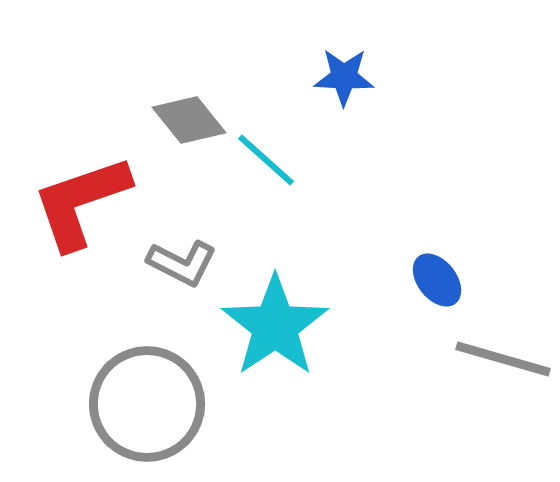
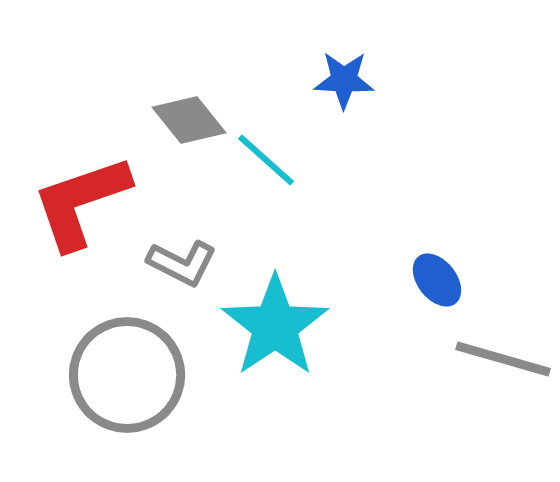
blue star: moved 3 px down
gray circle: moved 20 px left, 29 px up
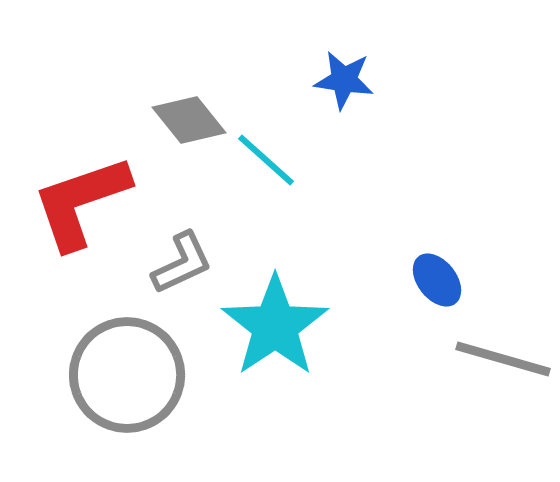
blue star: rotated 6 degrees clockwise
gray L-shape: rotated 52 degrees counterclockwise
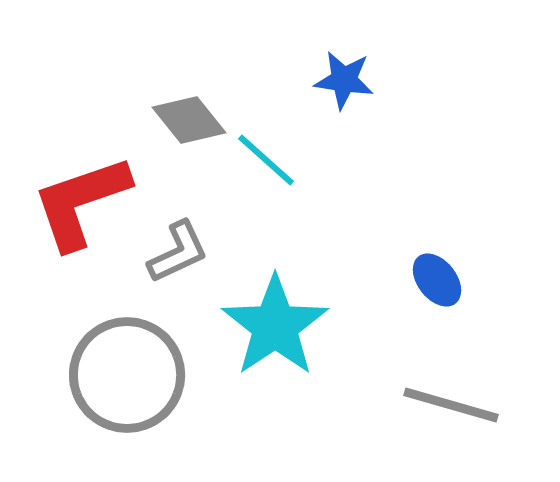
gray L-shape: moved 4 px left, 11 px up
gray line: moved 52 px left, 46 px down
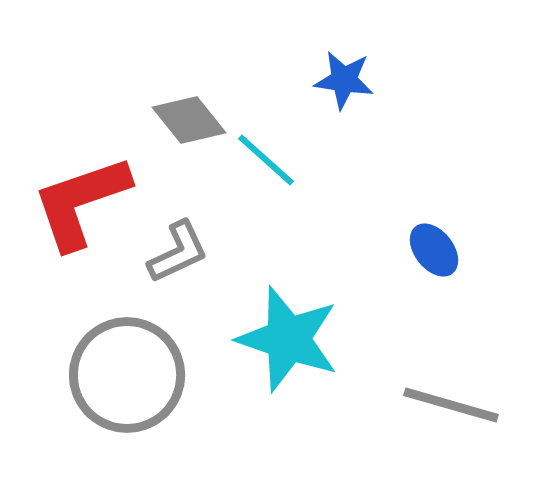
blue ellipse: moved 3 px left, 30 px up
cyan star: moved 13 px right, 13 px down; rotated 19 degrees counterclockwise
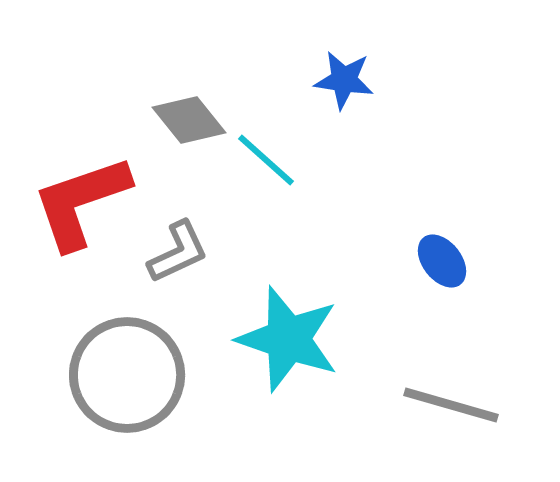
blue ellipse: moved 8 px right, 11 px down
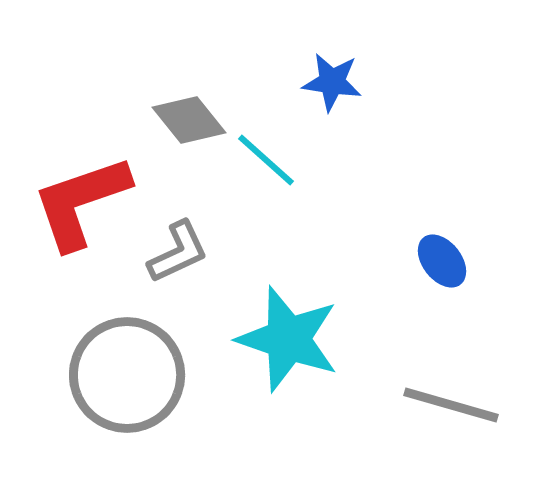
blue star: moved 12 px left, 2 px down
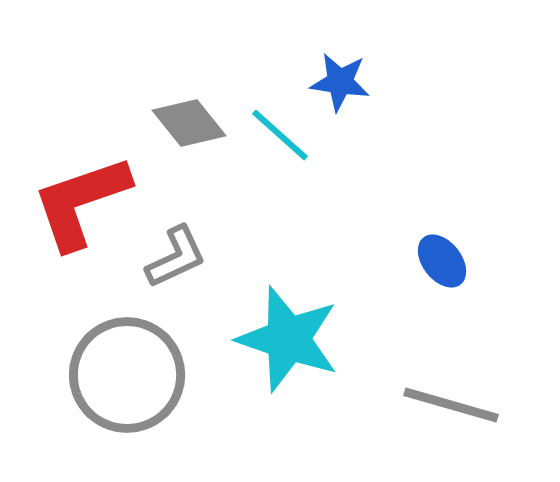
blue star: moved 8 px right
gray diamond: moved 3 px down
cyan line: moved 14 px right, 25 px up
gray L-shape: moved 2 px left, 5 px down
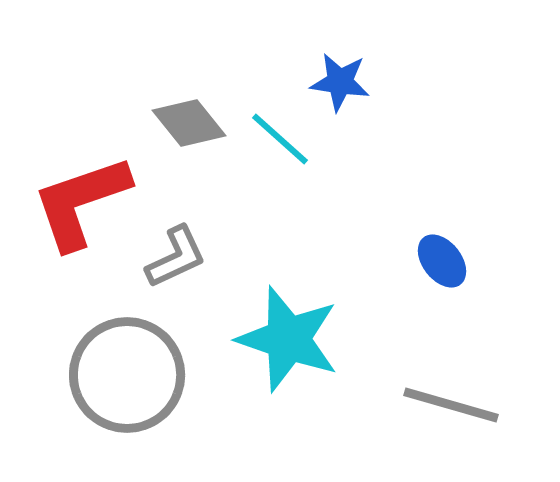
cyan line: moved 4 px down
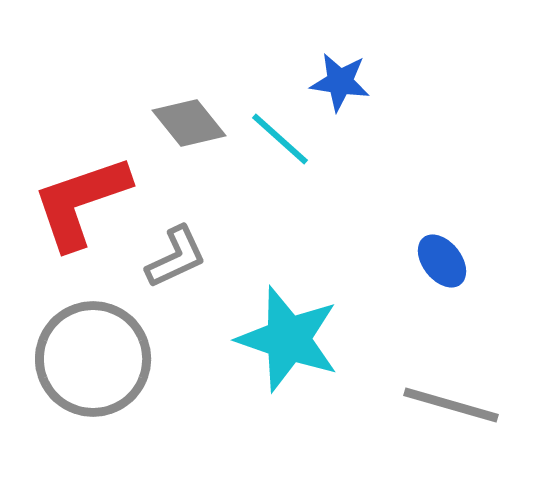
gray circle: moved 34 px left, 16 px up
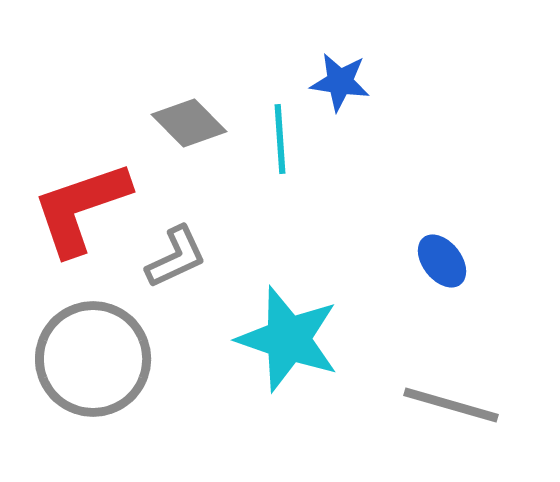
gray diamond: rotated 6 degrees counterclockwise
cyan line: rotated 44 degrees clockwise
red L-shape: moved 6 px down
